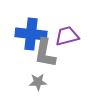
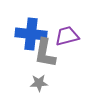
gray star: moved 1 px right, 1 px down
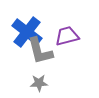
blue cross: moved 4 px left, 2 px up; rotated 32 degrees clockwise
gray L-shape: moved 5 px left, 2 px up; rotated 24 degrees counterclockwise
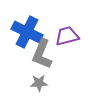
blue cross: rotated 12 degrees counterclockwise
gray L-shape: moved 2 px right, 3 px down; rotated 36 degrees clockwise
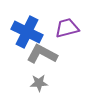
purple trapezoid: moved 8 px up
gray L-shape: rotated 96 degrees clockwise
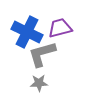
purple trapezoid: moved 7 px left
gray L-shape: rotated 44 degrees counterclockwise
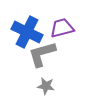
purple trapezoid: moved 2 px right
gray star: moved 7 px right, 3 px down; rotated 12 degrees clockwise
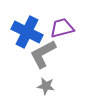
gray L-shape: moved 1 px right; rotated 12 degrees counterclockwise
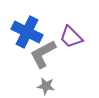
purple trapezoid: moved 9 px right, 9 px down; rotated 120 degrees counterclockwise
